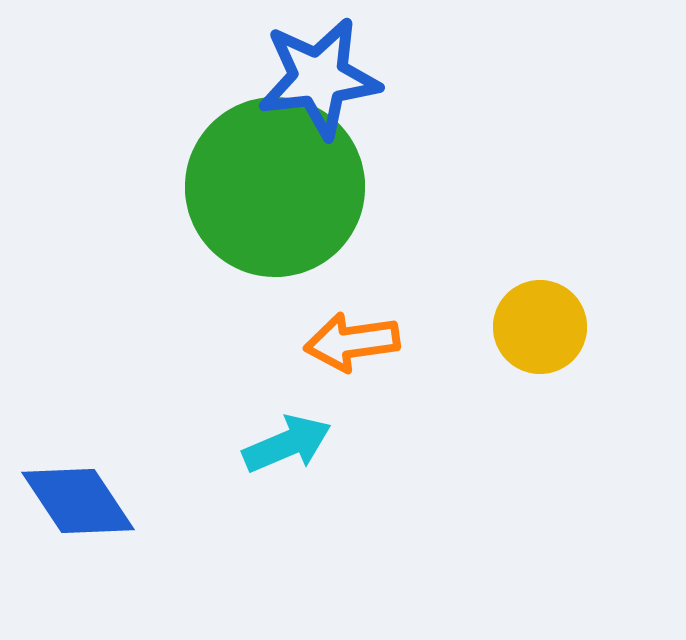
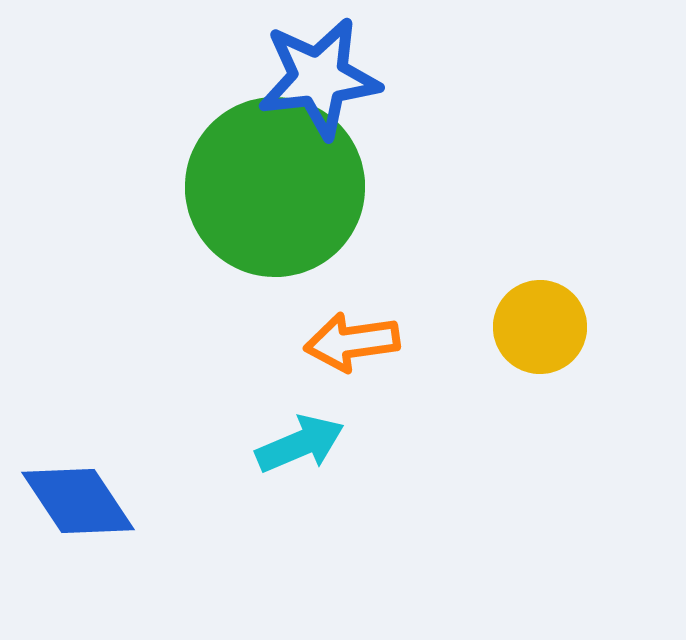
cyan arrow: moved 13 px right
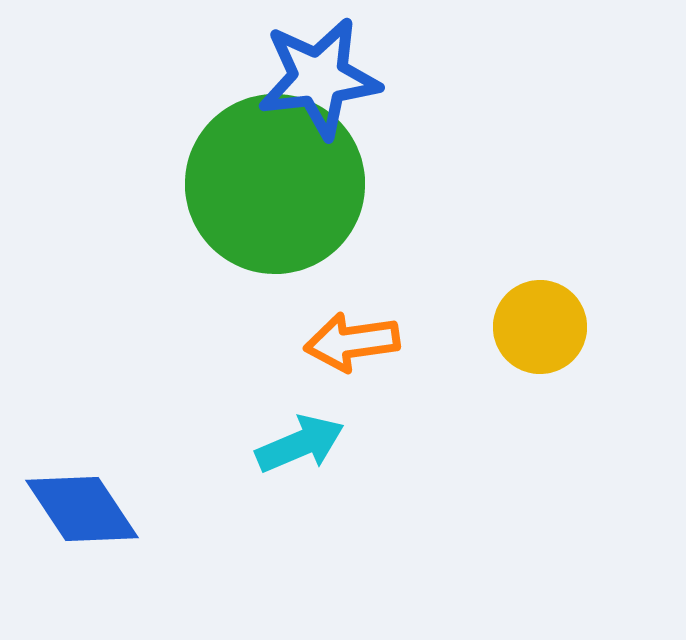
green circle: moved 3 px up
blue diamond: moved 4 px right, 8 px down
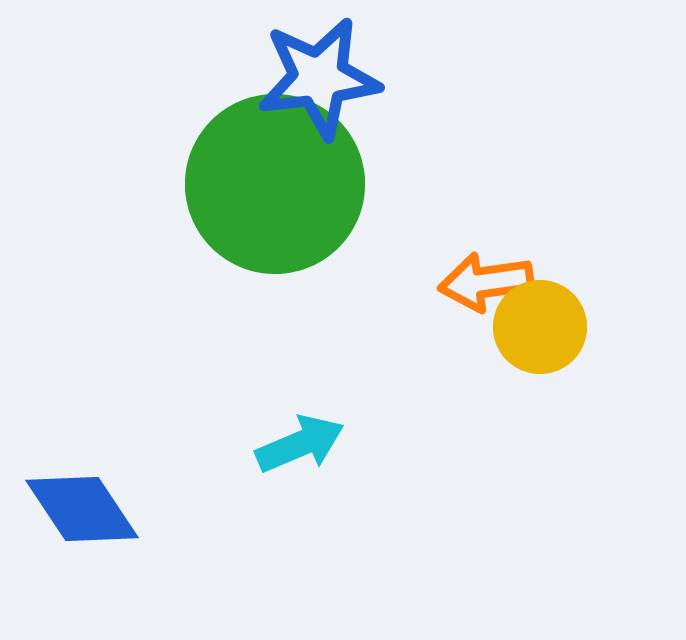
orange arrow: moved 134 px right, 60 px up
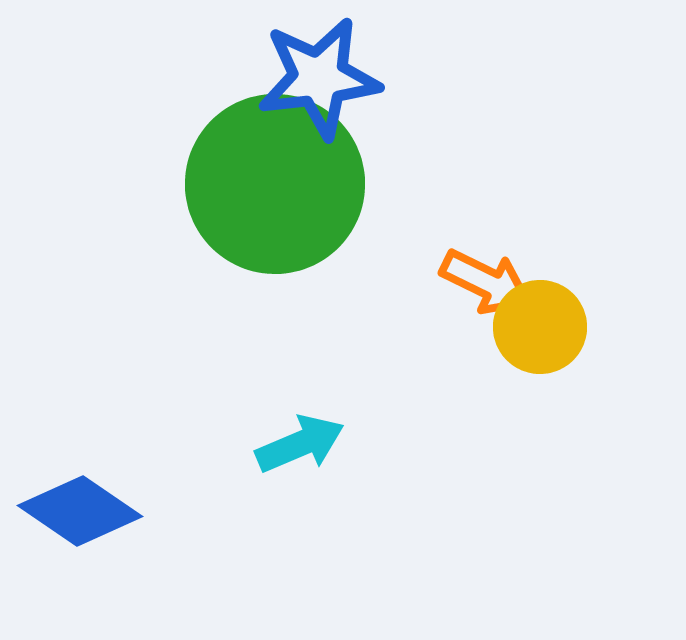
orange arrow: rotated 146 degrees counterclockwise
blue diamond: moved 2 px left, 2 px down; rotated 22 degrees counterclockwise
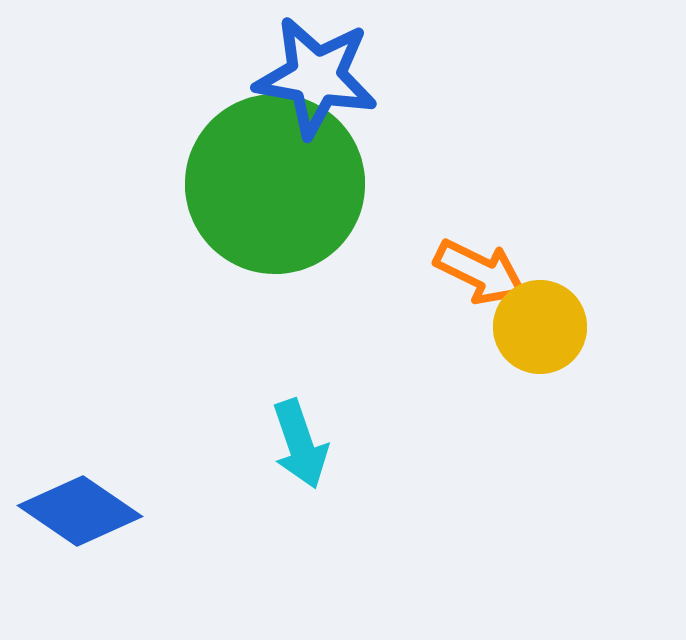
blue star: moved 3 px left, 1 px up; rotated 17 degrees clockwise
orange arrow: moved 6 px left, 10 px up
cyan arrow: rotated 94 degrees clockwise
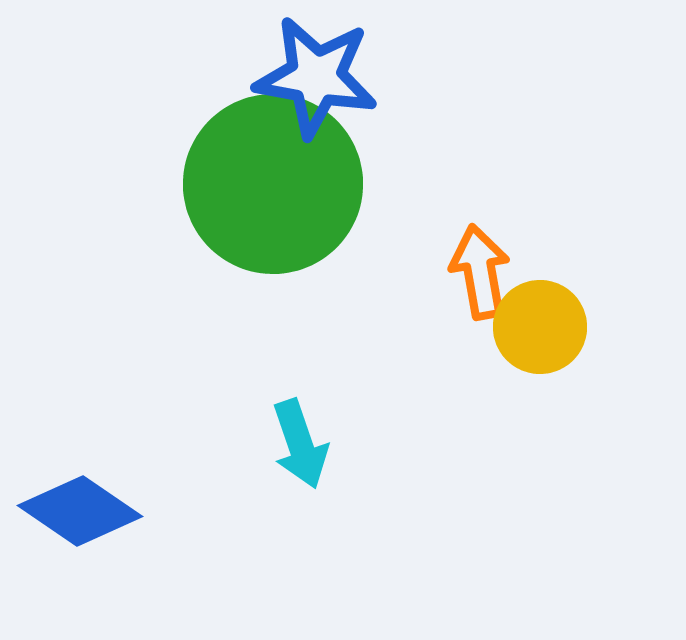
green circle: moved 2 px left
orange arrow: rotated 126 degrees counterclockwise
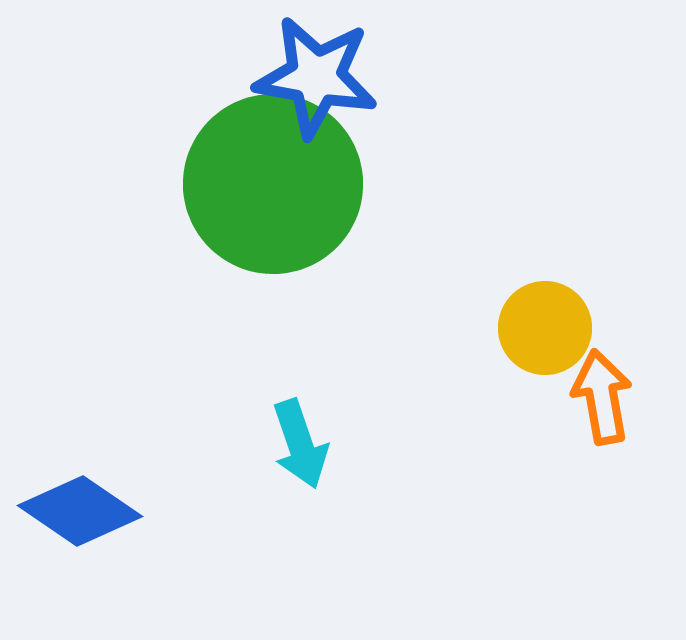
orange arrow: moved 122 px right, 125 px down
yellow circle: moved 5 px right, 1 px down
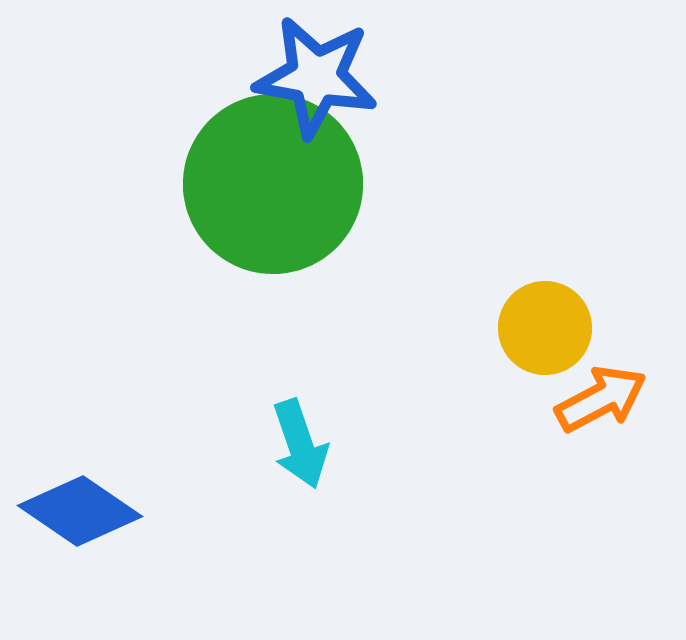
orange arrow: moved 1 px left, 2 px down; rotated 72 degrees clockwise
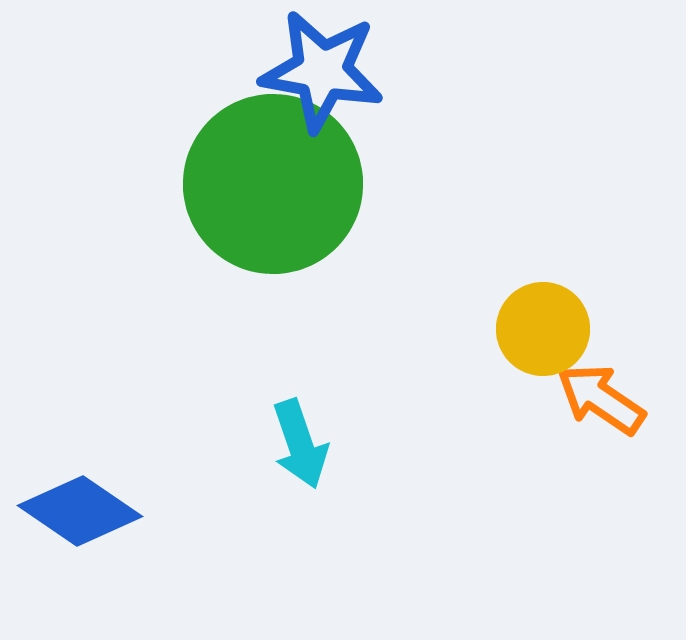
blue star: moved 6 px right, 6 px up
yellow circle: moved 2 px left, 1 px down
orange arrow: rotated 118 degrees counterclockwise
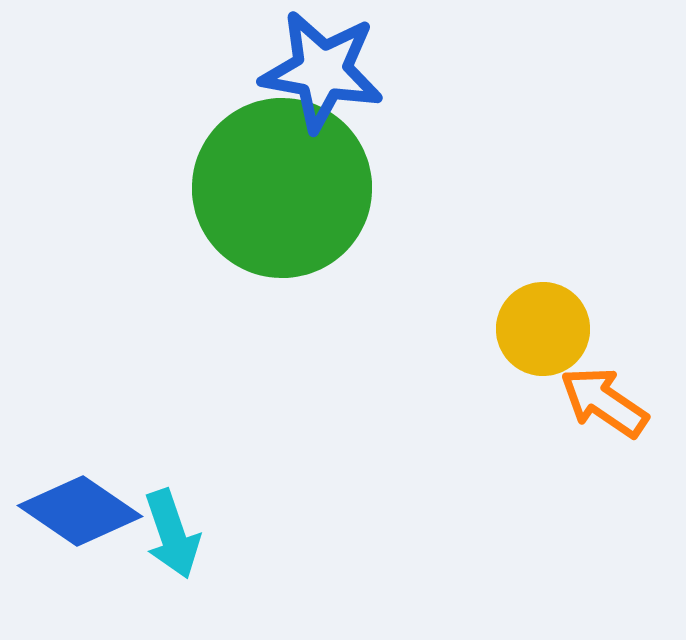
green circle: moved 9 px right, 4 px down
orange arrow: moved 3 px right, 3 px down
cyan arrow: moved 128 px left, 90 px down
